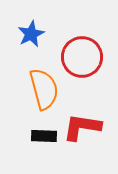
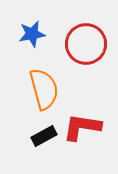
blue star: moved 1 px right; rotated 16 degrees clockwise
red circle: moved 4 px right, 13 px up
black rectangle: rotated 30 degrees counterclockwise
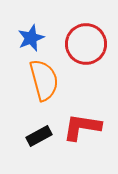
blue star: moved 1 px left, 4 px down; rotated 12 degrees counterclockwise
orange semicircle: moved 9 px up
black rectangle: moved 5 px left
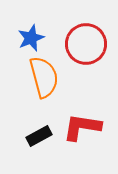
orange semicircle: moved 3 px up
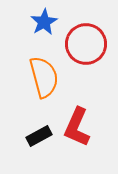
blue star: moved 13 px right, 16 px up; rotated 8 degrees counterclockwise
red L-shape: moved 5 px left; rotated 75 degrees counterclockwise
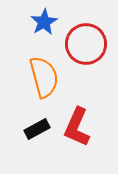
black rectangle: moved 2 px left, 7 px up
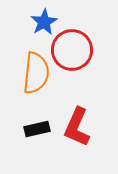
red circle: moved 14 px left, 6 px down
orange semicircle: moved 8 px left, 4 px up; rotated 21 degrees clockwise
black rectangle: rotated 15 degrees clockwise
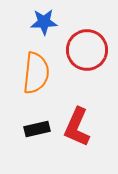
blue star: rotated 28 degrees clockwise
red circle: moved 15 px right
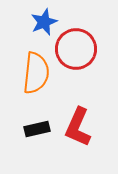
blue star: rotated 20 degrees counterclockwise
red circle: moved 11 px left, 1 px up
red L-shape: moved 1 px right
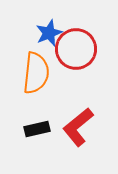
blue star: moved 5 px right, 11 px down
red L-shape: rotated 27 degrees clockwise
